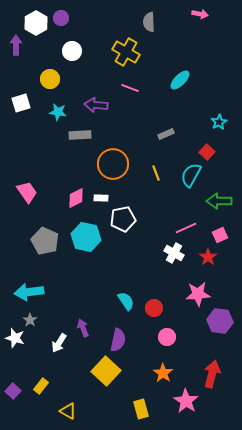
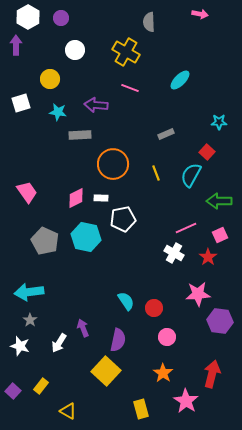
white hexagon at (36, 23): moved 8 px left, 6 px up
white circle at (72, 51): moved 3 px right, 1 px up
cyan star at (219, 122): rotated 28 degrees clockwise
white star at (15, 338): moved 5 px right, 8 px down
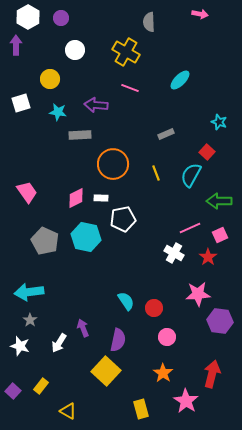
cyan star at (219, 122): rotated 21 degrees clockwise
pink line at (186, 228): moved 4 px right
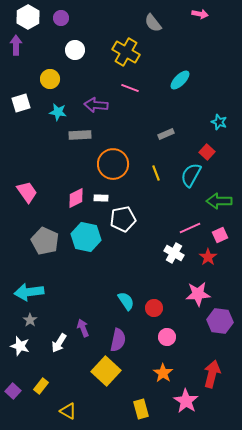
gray semicircle at (149, 22): moved 4 px right, 1 px down; rotated 36 degrees counterclockwise
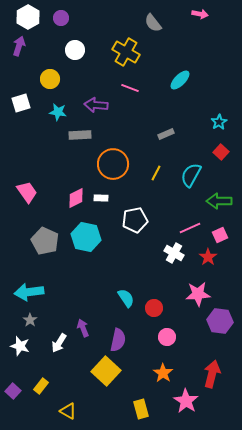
purple arrow at (16, 45): moved 3 px right, 1 px down; rotated 18 degrees clockwise
cyan star at (219, 122): rotated 21 degrees clockwise
red square at (207, 152): moved 14 px right
yellow line at (156, 173): rotated 49 degrees clockwise
white pentagon at (123, 219): moved 12 px right, 1 px down
cyan semicircle at (126, 301): moved 3 px up
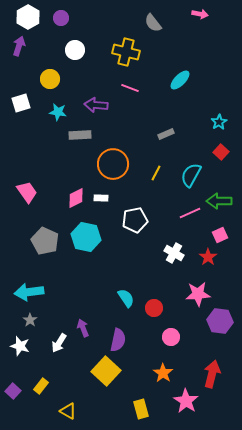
yellow cross at (126, 52): rotated 16 degrees counterclockwise
pink line at (190, 228): moved 15 px up
pink circle at (167, 337): moved 4 px right
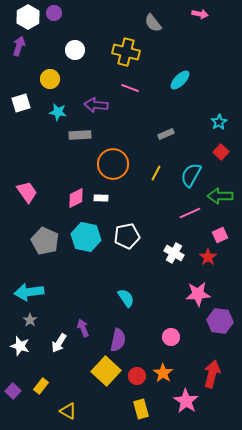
purple circle at (61, 18): moved 7 px left, 5 px up
green arrow at (219, 201): moved 1 px right, 5 px up
white pentagon at (135, 220): moved 8 px left, 16 px down
red circle at (154, 308): moved 17 px left, 68 px down
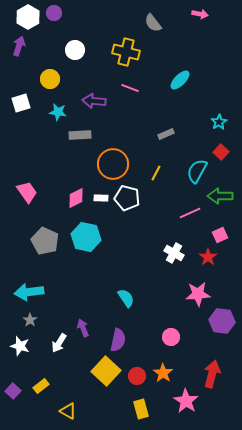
purple arrow at (96, 105): moved 2 px left, 4 px up
cyan semicircle at (191, 175): moved 6 px right, 4 px up
white pentagon at (127, 236): moved 38 px up; rotated 25 degrees clockwise
purple hexagon at (220, 321): moved 2 px right
yellow rectangle at (41, 386): rotated 14 degrees clockwise
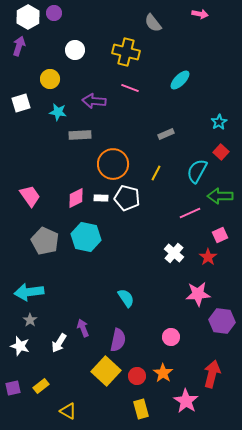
pink trapezoid at (27, 192): moved 3 px right, 4 px down
white cross at (174, 253): rotated 12 degrees clockwise
purple square at (13, 391): moved 3 px up; rotated 35 degrees clockwise
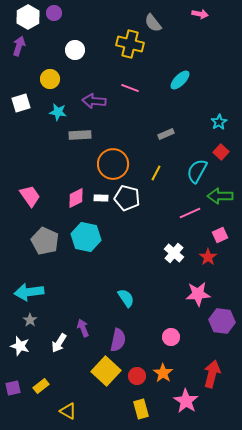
yellow cross at (126, 52): moved 4 px right, 8 px up
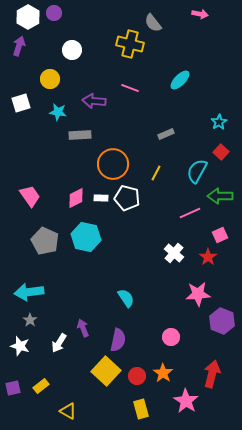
white circle at (75, 50): moved 3 px left
purple hexagon at (222, 321): rotated 15 degrees clockwise
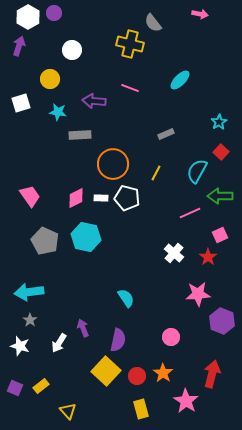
purple square at (13, 388): moved 2 px right; rotated 35 degrees clockwise
yellow triangle at (68, 411): rotated 18 degrees clockwise
